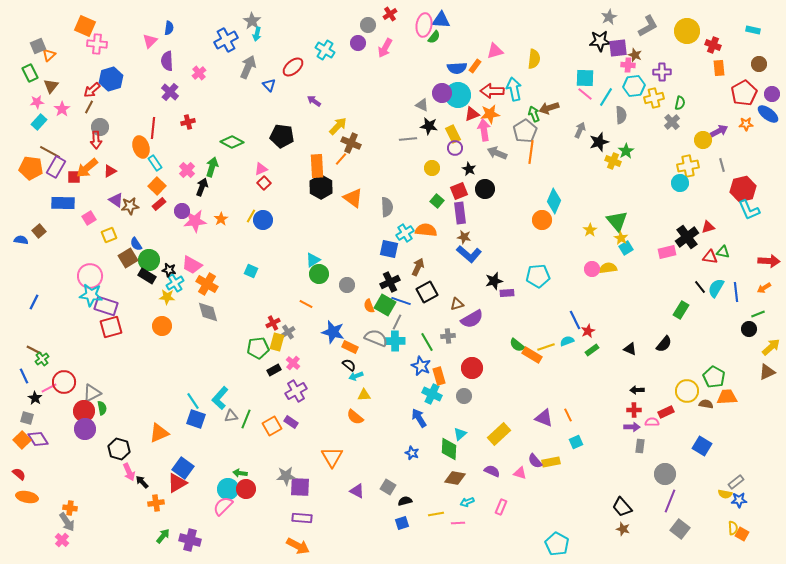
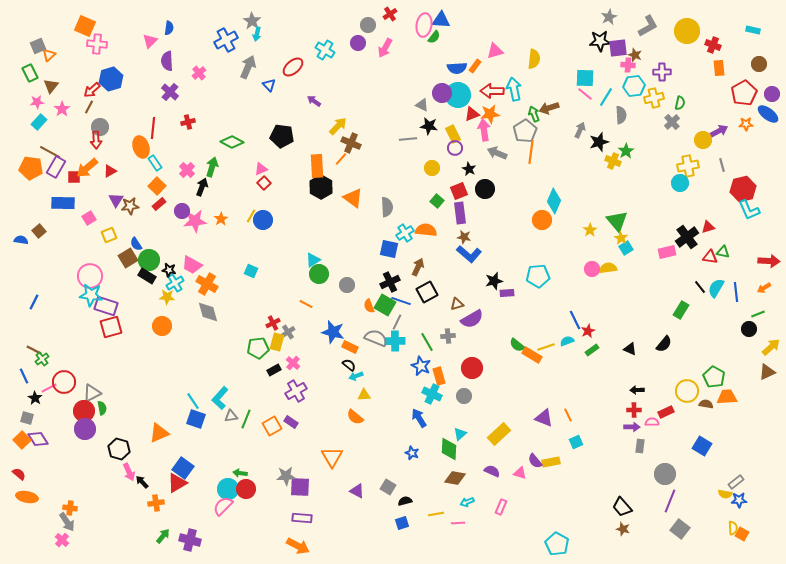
purple triangle at (116, 200): rotated 28 degrees clockwise
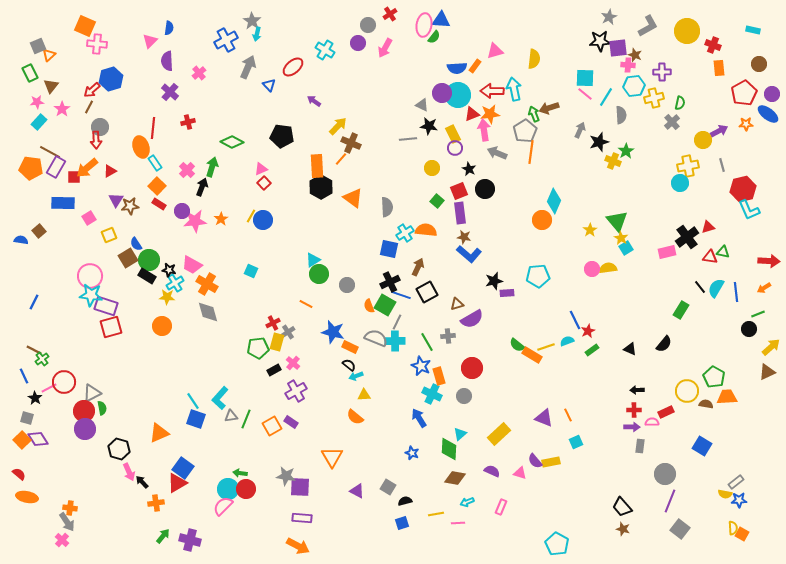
red rectangle at (159, 204): rotated 72 degrees clockwise
blue line at (401, 301): moved 6 px up
gray star at (286, 476): rotated 12 degrees clockwise
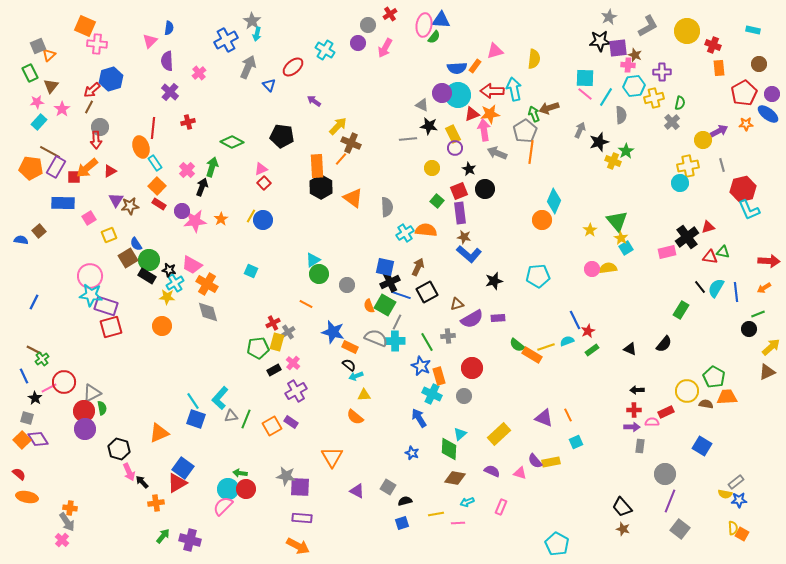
blue square at (389, 249): moved 4 px left, 18 px down
purple rectangle at (507, 293): moved 9 px left, 25 px down
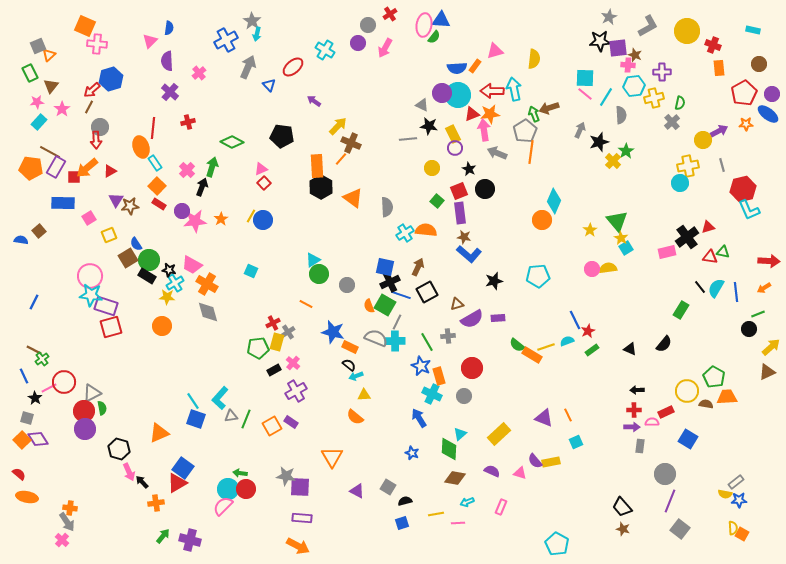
yellow cross at (613, 161): rotated 21 degrees clockwise
blue square at (702, 446): moved 14 px left, 7 px up
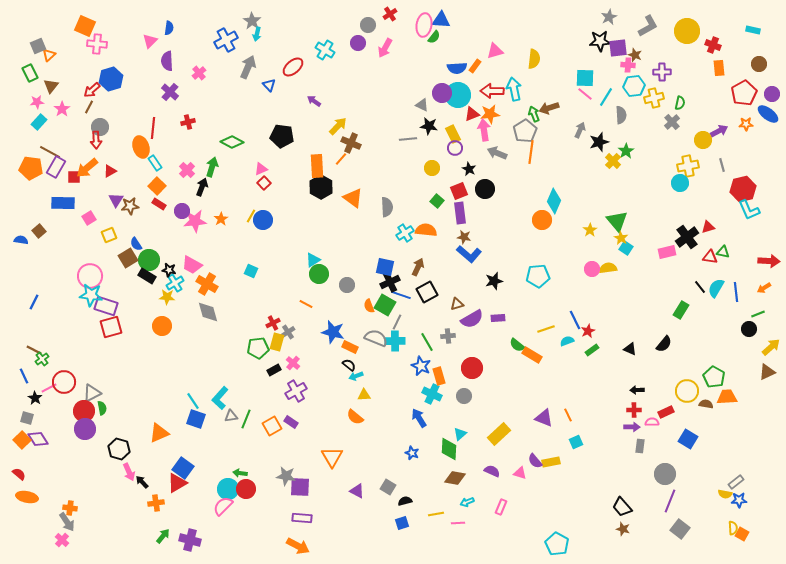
cyan square at (626, 248): rotated 24 degrees counterclockwise
yellow line at (546, 347): moved 18 px up
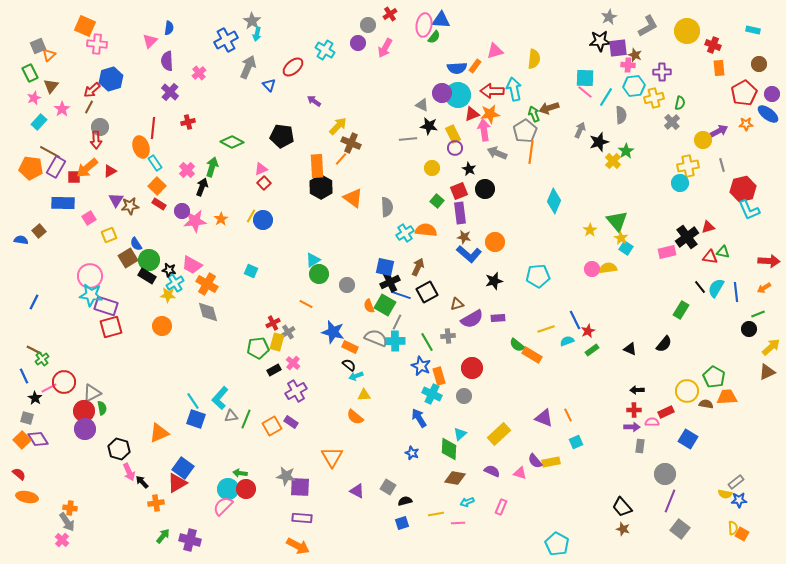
pink line at (585, 94): moved 2 px up
pink star at (37, 102): moved 3 px left, 4 px up; rotated 16 degrees counterclockwise
orange circle at (542, 220): moved 47 px left, 22 px down
yellow star at (167, 297): moved 1 px right, 2 px up
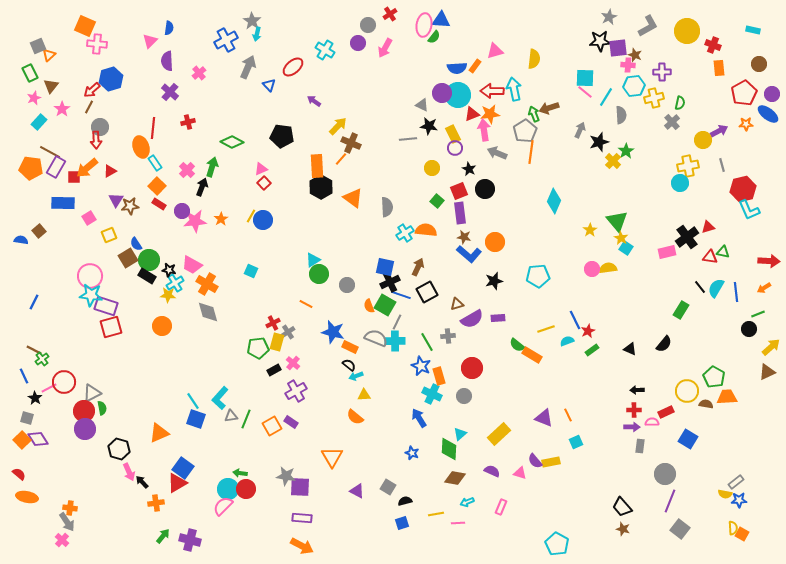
orange arrow at (298, 546): moved 4 px right
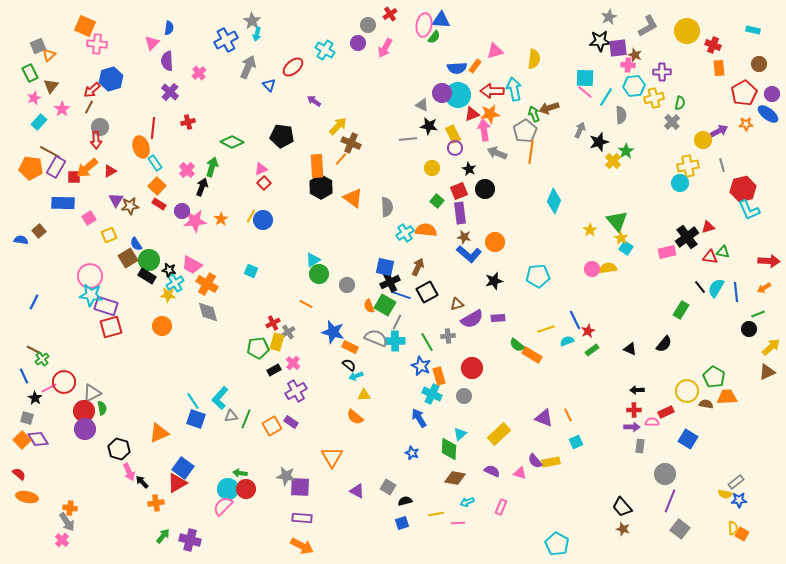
pink triangle at (150, 41): moved 2 px right, 2 px down
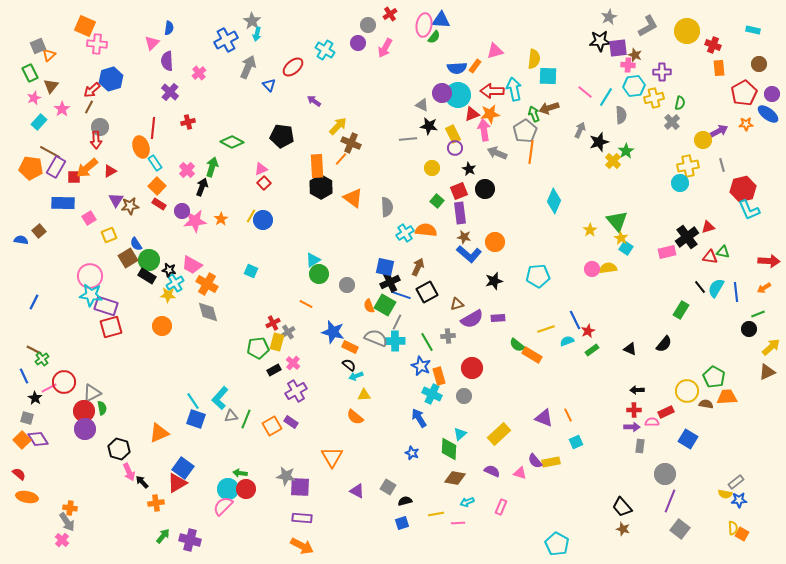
cyan square at (585, 78): moved 37 px left, 2 px up
